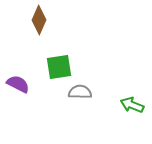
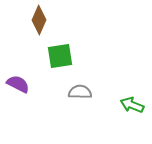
green square: moved 1 px right, 11 px up
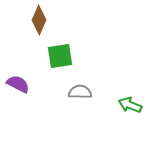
green arrow: moved 2 px left
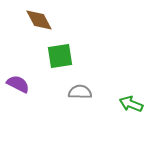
brown diamond: rotated 52 degrees counterclockwise
green arrow: moved 1 px right, 1 px up
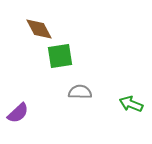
brown diamond: moved 9 px down
purple semicircle: moved 29 px down; rotated 110 degrees clockwise
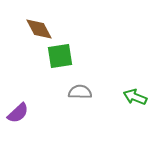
green arrow: moved 4 px right, 7 px up
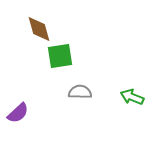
brown diamond: rotated 12 degrees clockwise
green arrow: moved 3 px left
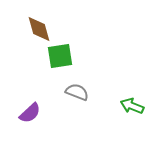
gray semicircle: moved 3 px left; rotated 20 degrees clockwise
green arrow: moved 9 px down
purple semicircle: moved 12 px right
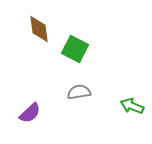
brown diamond: rotated 8 degrees clockwise
green square: moved 15 px right, 7 px up; rotated 36 degrees clockwise
gray semicircle: moved 2 px right; rotated 30 degrees counterclockwise
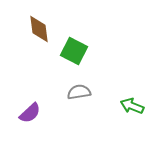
green square: moved 1 px left, 2 px down
